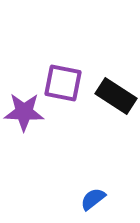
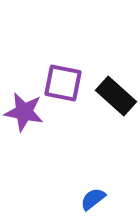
black rectangle: rotated 9 degrees clockwise
purple star: rotated 9 degrees clockwise
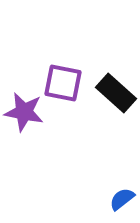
black rectangle: moved 3 px up
blue semicircle: moved 29 px right
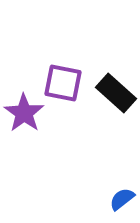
purple star: moved 1 px down; rotated 24 degrees clockwise
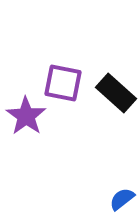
purple star: moved 2 px right, 3 px down
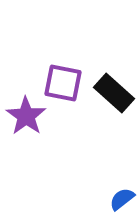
black rectangle: moved 2 px left
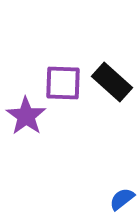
purple square: rotated 9 degrees counterclockwise
black rectangle: moved 2 px left, 11 px up
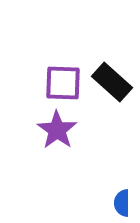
purple star: moved 31 px right, 14 px down
blue semicircle: moved 4 px down; rotated 52 degrees counterclockwise
